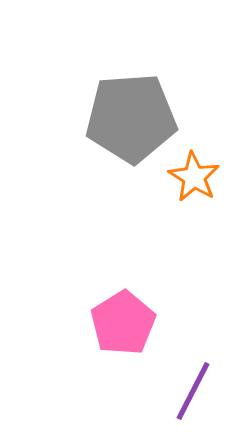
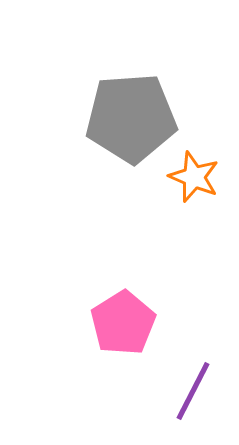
orange star: rotated 9 degrees counterclockwise
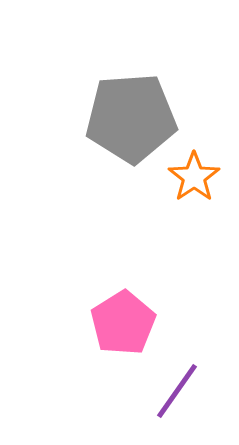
orange star: rotated 15 degrees clockwise
purple line: moved 16 px left; rotated 8 degrees clockwise
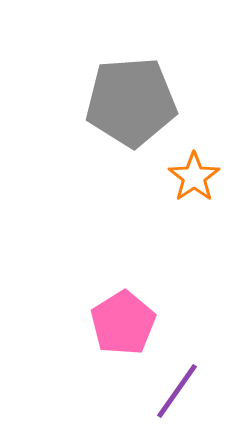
gray pentagon: moved 16 px up
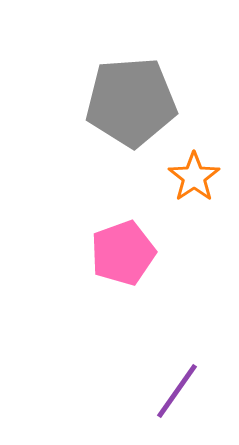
pink pentagon: moved 70 px up; rotated 12 degrees clockwise
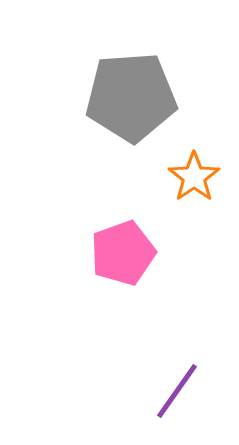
gray pentagon: moved 5 px up
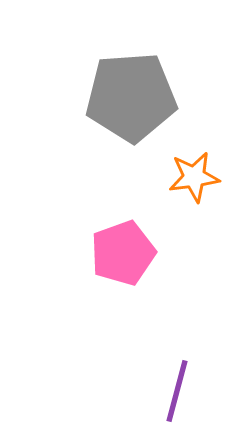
orange star: rotated 27 degrees clockwise
purple line: rotated 20 degrees counterclockwise
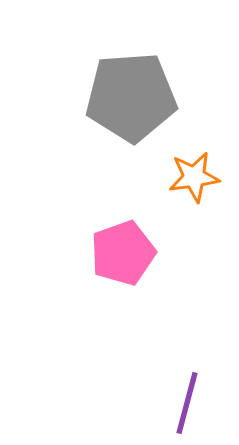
purple line: moved 10 px right, 12 px down
